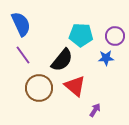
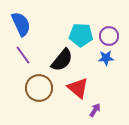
purple circle: moved 6 px left
red triangle: moved 3 px right, 2 px down
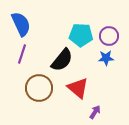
purple line: moved 1 px left, 1 px up; rotated 54 degrees clockwise
purple arrow: moved 2 px down
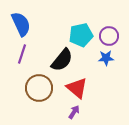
cyan pentagon: rotated 15 degrees counterclockwise
red triangle: moved 1 px left
purple arrow: moved 21 px left
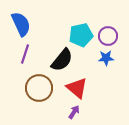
purple circle: moved 1 px left
purple line: moved 3 px right
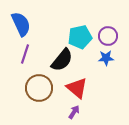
cyan pentagon: moved 1 px left, 2 px down
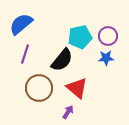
blue semicircle: rotated 105 degrees counterclockwise
purple arrow: moved 6 px left
